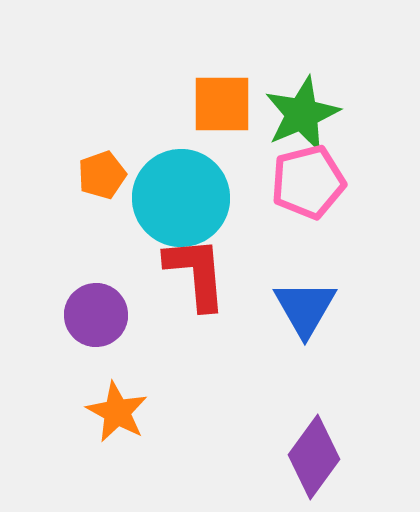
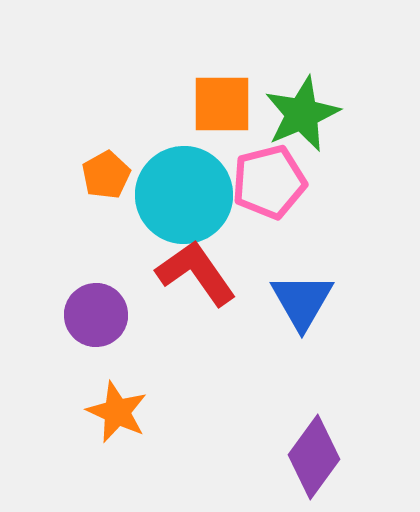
orange pentagon: moved 4 px right; rotated 9 degrees counterclockwise
pink pentagon: moved 39 px left
cyan circle: moved 3 px right, 3 px up
red L-shape: rotated 30 degrees counterclockwise
blue triangle: moved 3 px left, 7 px up
orange star: rotated 4 degrees counterclockwise
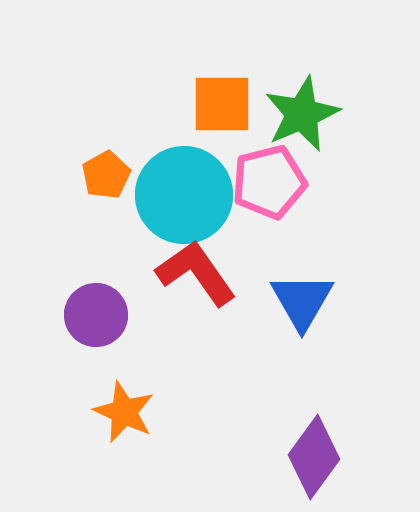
orange star: moved 7 px right
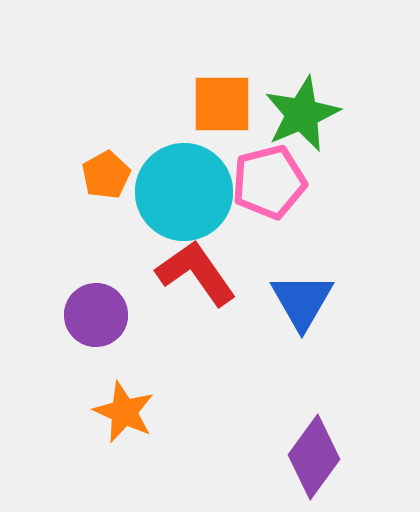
cyan circle: moved 3 px up
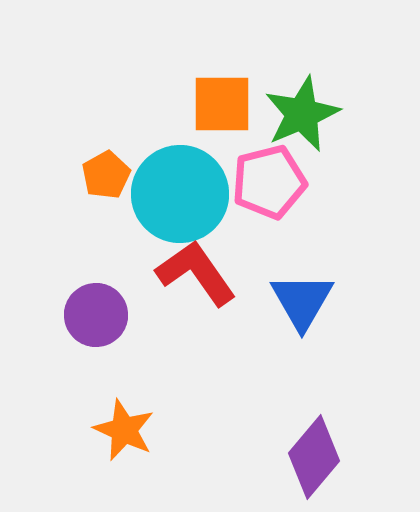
cyan circle: moved 4 px left, 2 px down
orange star: moved 18 px down
purple diamond: rotated 4 degrees clockwise
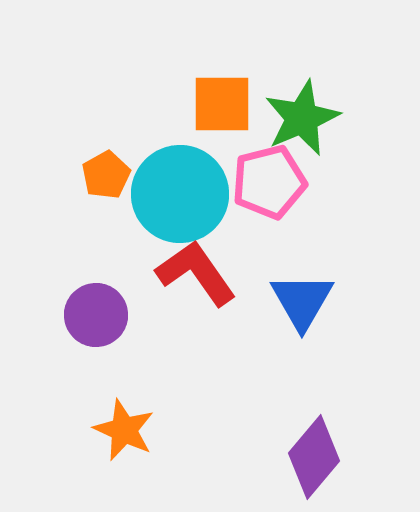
green star: moved 4 px down
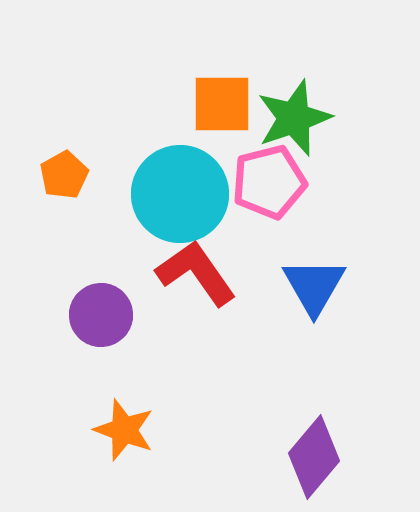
green star: moved 8 px left; rotated 4 degrees clockwise
orange pentagon: moved 42 px left
blue triangle: moved 12 px right, 15 px up
purple circle: moved 5 px right
orange star: rotated 4 degrees counterclockwise
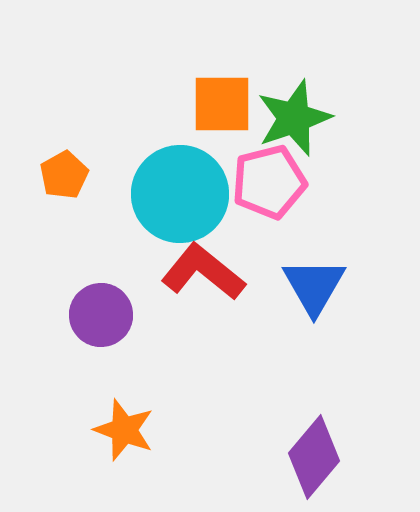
red L-shape: moved 7 px right, 1 px up; rotated 16 degrees counterclockwise
